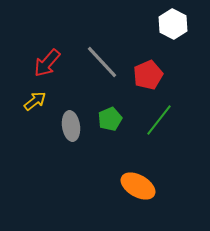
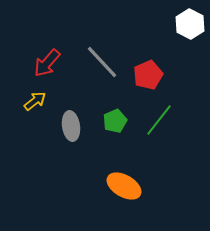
white hexagon: moved 17 px right
green pentagon: moved 5 px right, 2 px down
orange ellipse: moved 14 px left
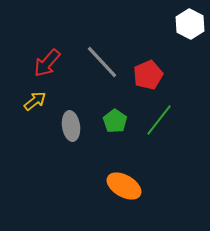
green pentagon: rotated 15 degrees counterclockwise
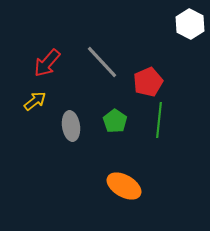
red pentagon: moved 7 px down
green line: rotated 32 degrees counterclockwise
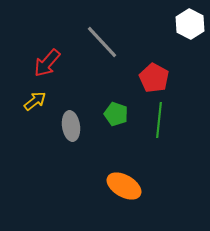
gray line: moved 20 px up
red pentagon: moved 6 px right, 4 px up; rotated 20 degrees counterclockwise
green pentagon: moved 1 px right, 7 px up; rotated 15 degrees counterclockwise
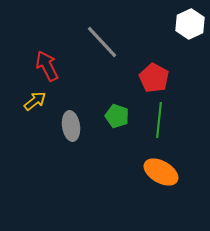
white hexagon: rotated 8 degrees clockwise
red arrow: moved 3 px down; rotated 112 degrees clockwise
green pentagon: moved 1 px right, 2 px down
orange ellipse: moved 37 px right, 14 px up
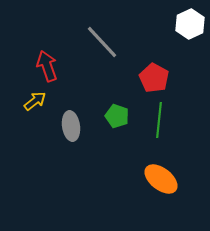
red arrow: rotated 8 degrees clockwise
orange ellipse: moved 7 px down; rotated 8 degrees clockwise
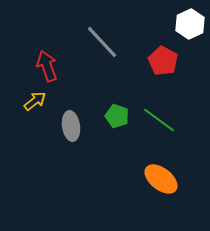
red pentagon: moved 9 px right, 17 px up
green line: rotated 60 degrees counterclockwise
